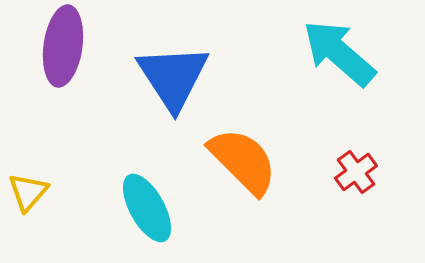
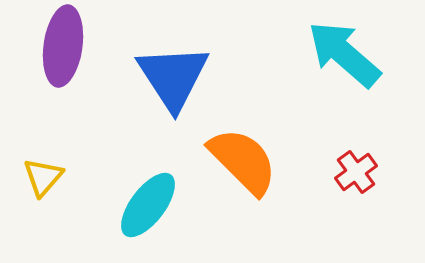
cyan arrow: moved 5 px right, 1 px down
yellow triangle: moved 15 px right, 15 px up
cyan ellipse: moved 1 px right, 3 px up; rotated 66 degrees clockwise
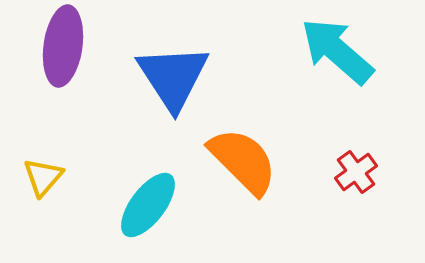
cyan arrow: moved 7 px left, 3 px up
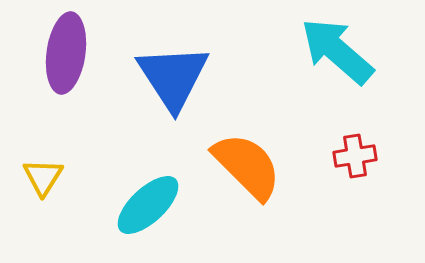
purple ellipse: moved 3 px right, 7 px down
orange semicircle: moved 4 px right, 5 px down
red cross: moved 1 px left, 16 px up; rotated 27 degrees clockwise
yellow triangle: rotated 9 degrees counterclockwise
cyan ellipse: rotated 10 degrees clockwise
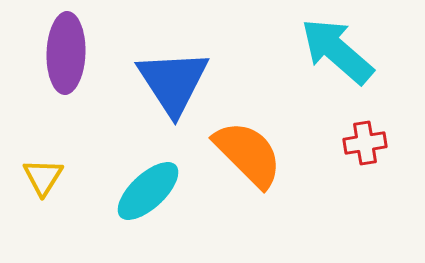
purple ellipse: rotated 6 degrees counterclockwise
blue triangle: moved 5 px down
red cross: moved 10 px right, 13 px up
orange semicircle: moved 1 px right, 12 px up
cyan ellipse: moved 14 px up
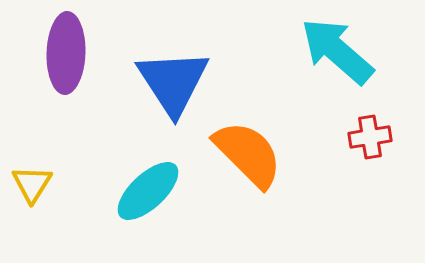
red cross: moved 5 px right, 6 px up
yellow triangle: moved 11 px left, 7 px down
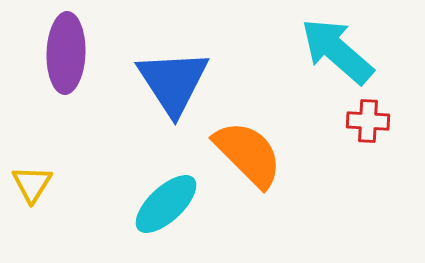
red cross: moved 2 px left, 16 px up; rotated 12 degrees clockwise
cyan ellipse: moved 18 px right, 13 px down
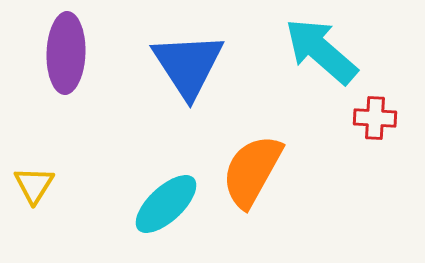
cyan arrow: moved 16 px left
blue triangle: moved 15 px right, 17 px up
red cross: moved 7 px right, 3 px up
orange semicircle: moved 4 px right, 17 px down; rotated 106 degrees counterclockwise
yellow triangle: moved 2 px right, 1 px down
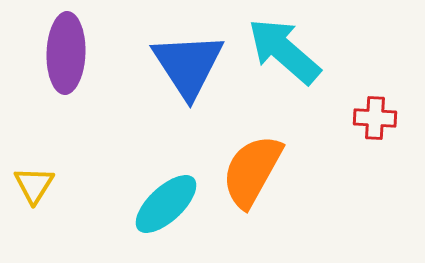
cyan arrow: moved 37 px left
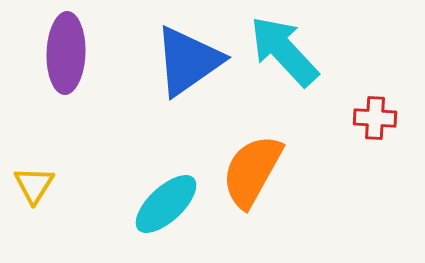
cyan arrow: rotated 6 degrees clockwise
blue triangle: moved 4 px up; rotated 28 degrees clockwise
